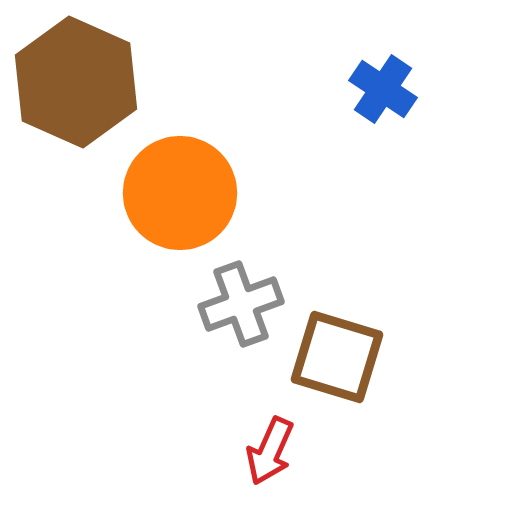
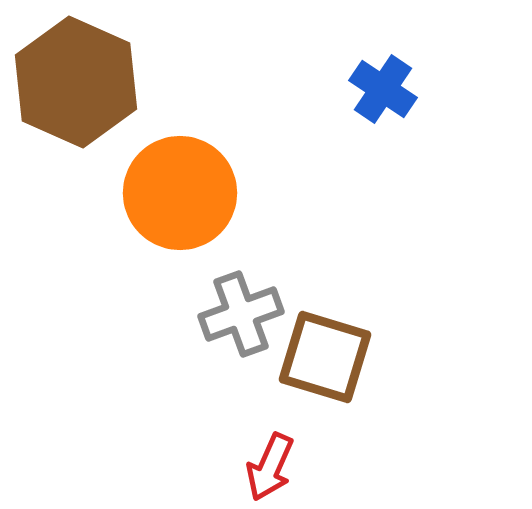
gray cross: moved 10 px down
brown square: moved 12 px left
red arrow: moved 16 px down
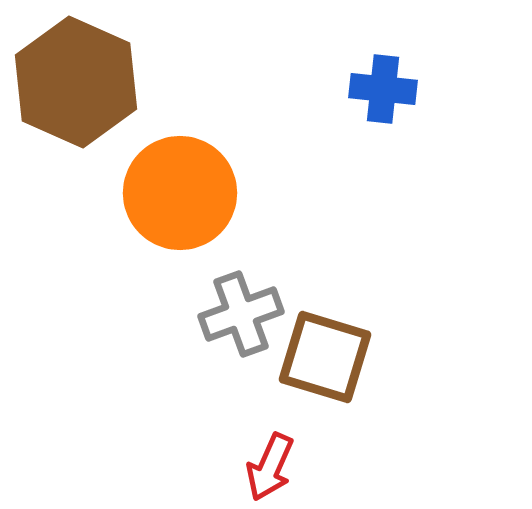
blue cross: rotated 28 degrees counterclockwise
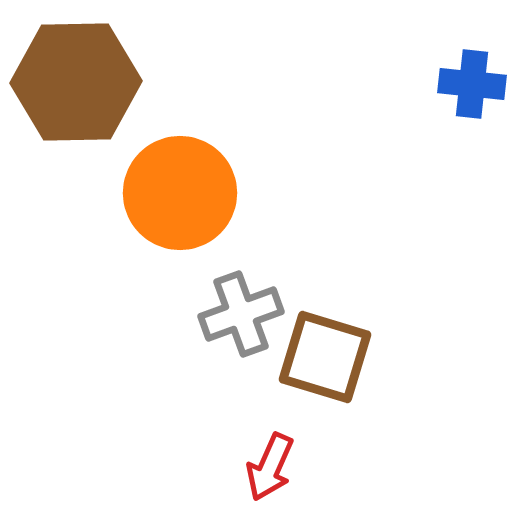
brown hexagon: rotated 25 degrees counterclockwise
blue cross: moved 89 px right, 5 px up
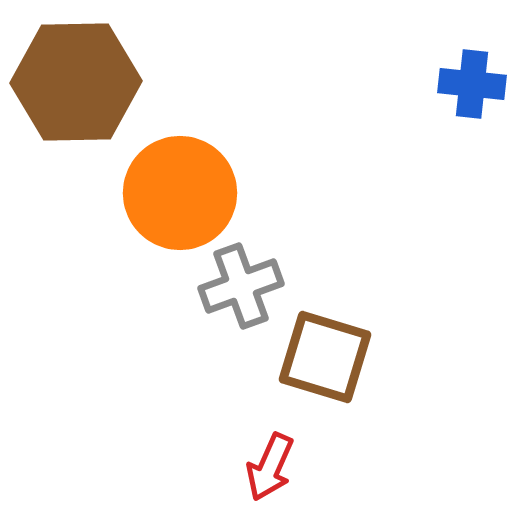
gray cross: moved 28 px up
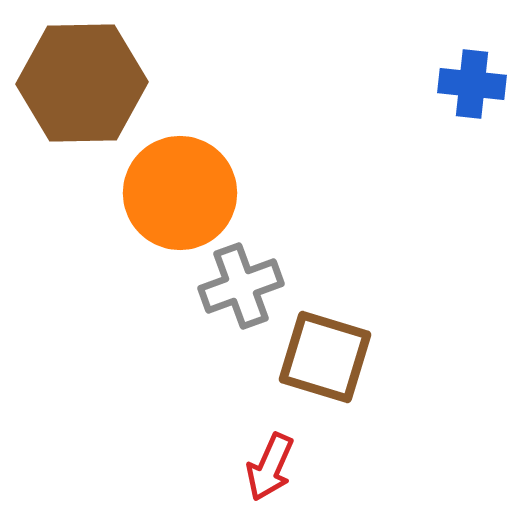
brown hexagon: moved 6 px right, 1 px down
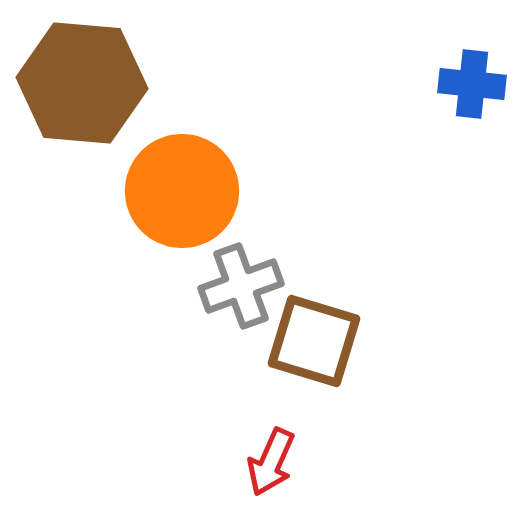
brown hexagon: rotated 6 degrees clockwise
orange circle: moved 2 px right, 2 px up
brown square: moved 11 px left, 16 px up
red arrow: moved 1 px right, 5 px up
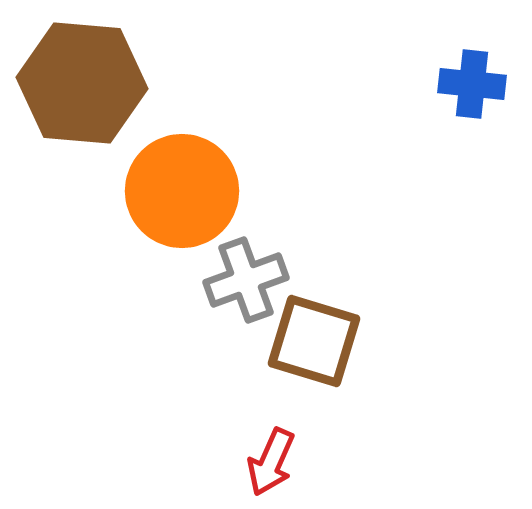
gray cross: moved 5 px right, 6 px up
